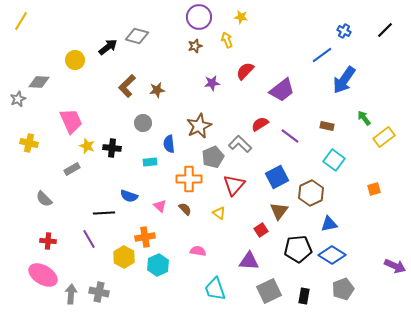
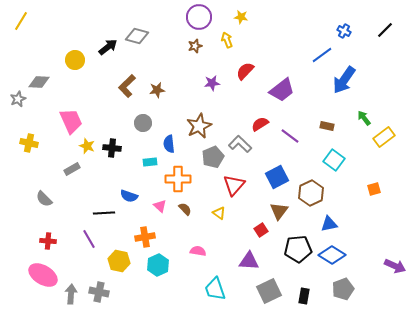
orange cross at (189, 179): moved 11 px left
yellow hexagon at (124, 257): moved 5 px left, 4 px down; rotated 15 degrees counterclockwise
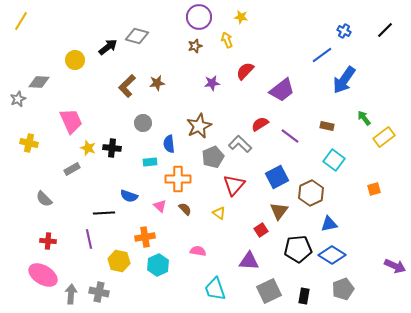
brown star at (157, 90): moved 7 px up
yellow star at (87, 146): moved 1 px right, 2 px down
purple line at (89, 239): rotated 18 degrees clockwise
